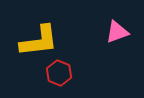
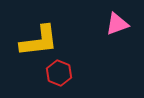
pink triangle: moved 8 px up
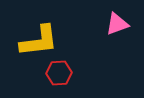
red hexagon: rotated 25 degrees counterclockwise
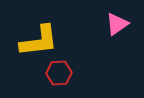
pink triangle: rotated 15 degrees counterclockwise
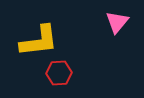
pink triangle: moved 2 px up; rotated 15 degrees counterclockwise
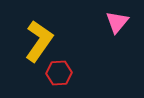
yellow L-shape: rotated 48 degrees counterclockwise
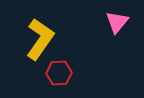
yellow L-shape: moved 1 px right, 2 px up
